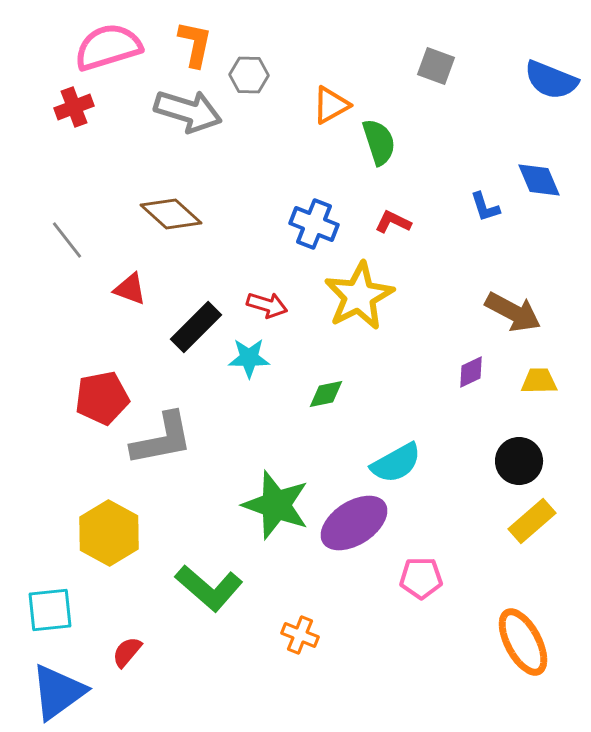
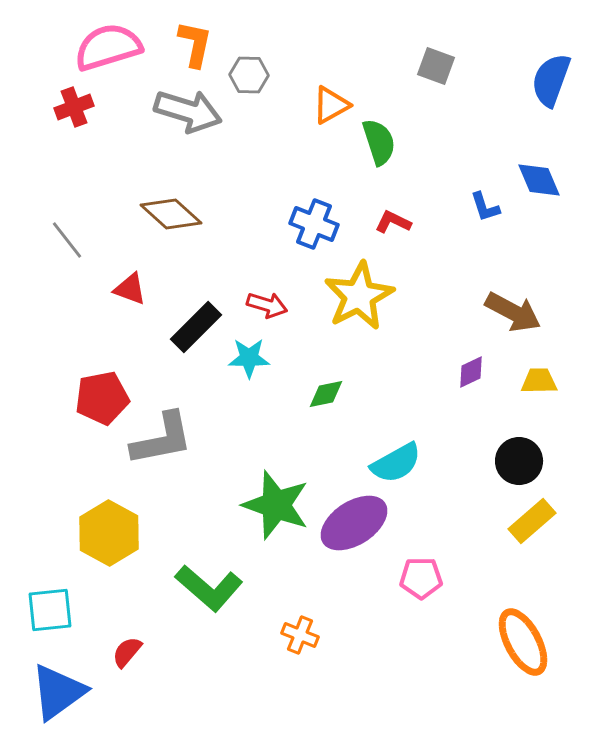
blue semicircle: rotated 88 degrees clockwise
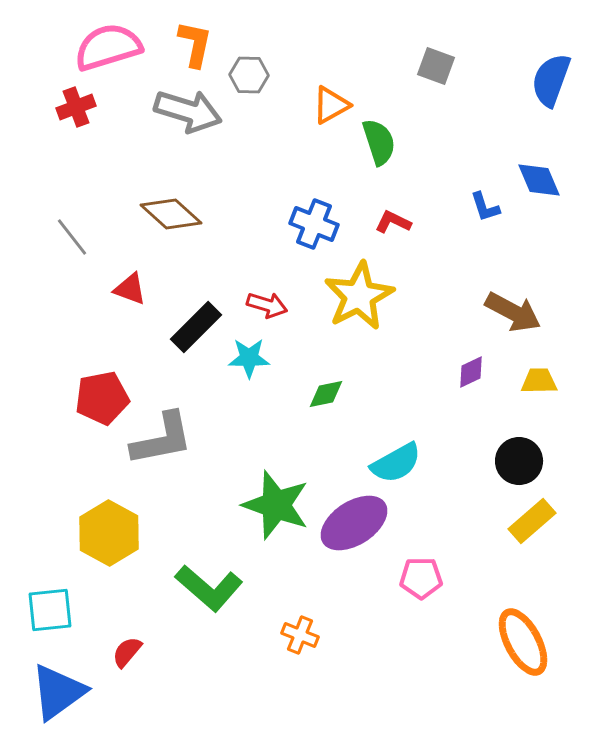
red cross: moved 2 px right
gray line: moved 5 px right, 3 px up
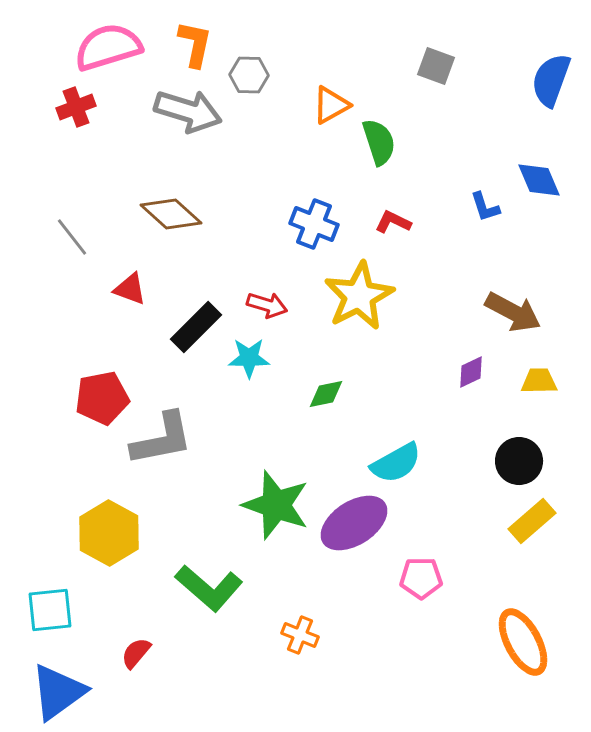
red semicircle: moved 9 px right, 1 px down
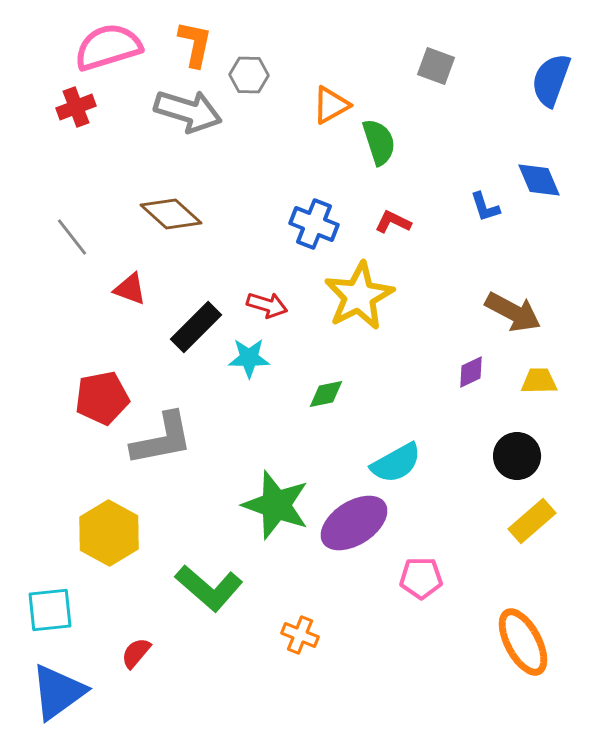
black circle: moved 2 px left, 5 px up
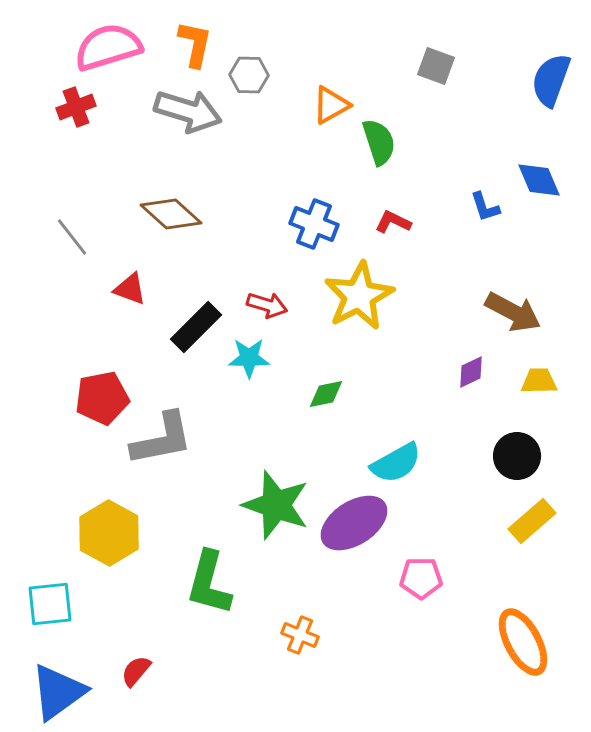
green L-shape: moved 5 px up; rotated 64 degrees clockwise
cyan square: moved 6 px up
red semicircle: moved 18 px down
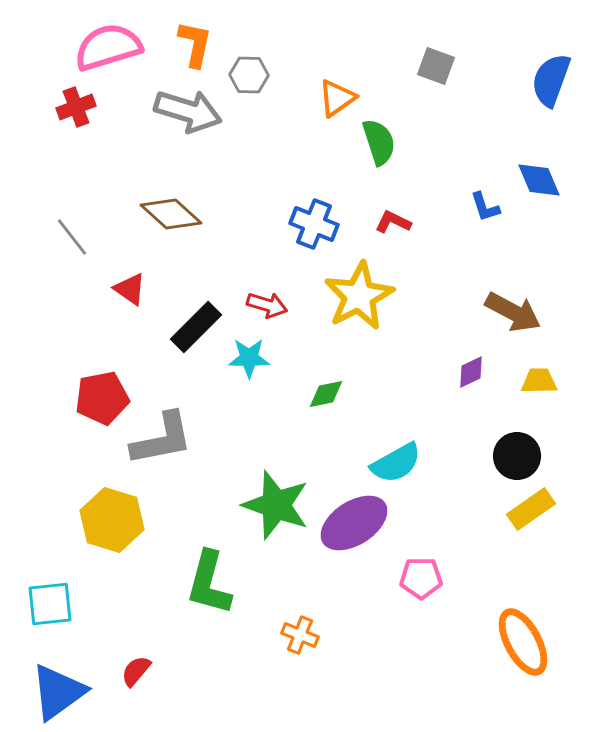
orange triangle: moved 6 px right, 7 px up; rotated 6 degrees counterclockwise
red triangle: rotated 15 degrees clockwise
yellow rectangle: moved 1 px left, 12 px up; rotated 6 degrees clockwise
yellow hexagon: moved 3 px right, 13 px up; rotated 12 degrees counterclockwise
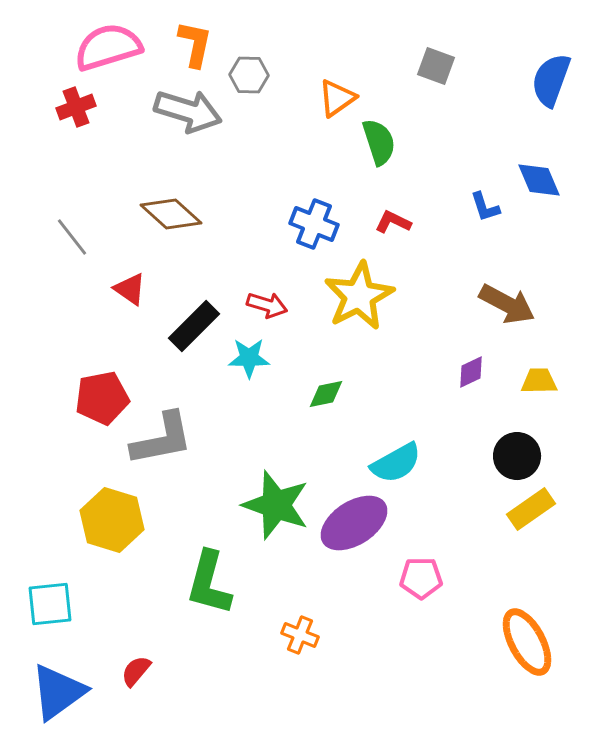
brown arrow: moved 6 px left, 8 px up
black rectangle: moved 2 px left, 1 px up
orange ellipse: moved 4 px right
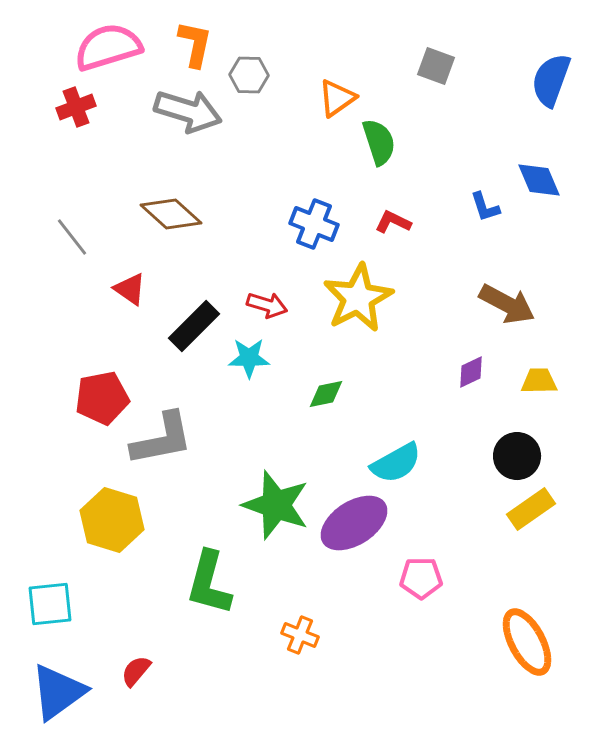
yellow star: moved 1 px left, 2 px down
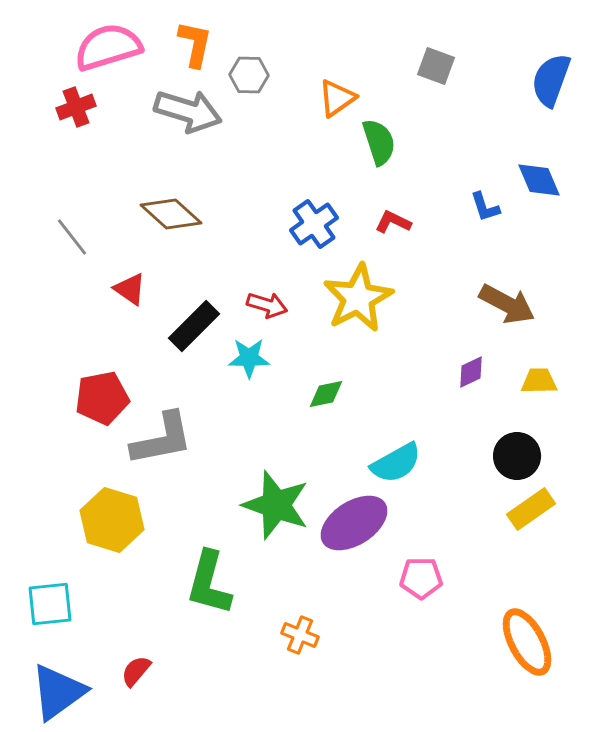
blue cross: rotated 33 degrees clockwise
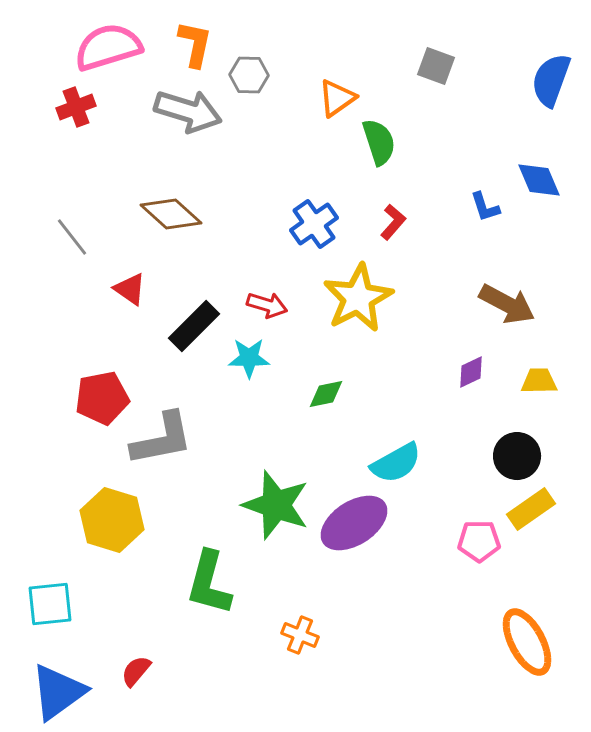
red L-shape: rotated 105 degrees clockwise
pink pentagon: moved 58 px right, 37 px up
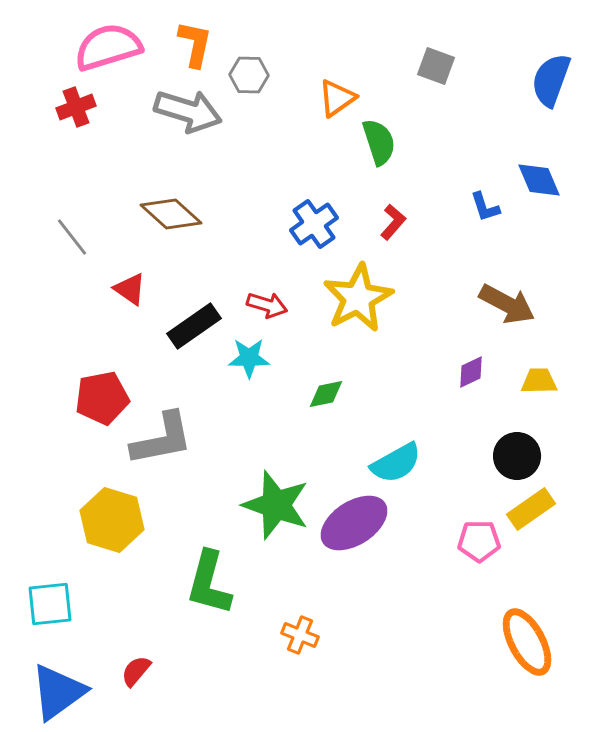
black rectangle: rotated 10 degrees clockwise
